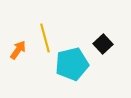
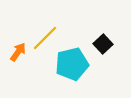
yellow line: rotated 60 degrees clockwise
orange arrow: moved 2 px down
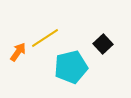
yellow line: rotated 12 degrees clockwise
cyan pentagon: moved 1 px left, 3 px down
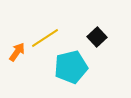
black square: moved 6 px left, 7 px up
orange arrow: moved 1 px left
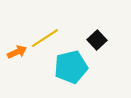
black square: moved 3 px down
orange arrow: rotated 30 degrees clockwise
